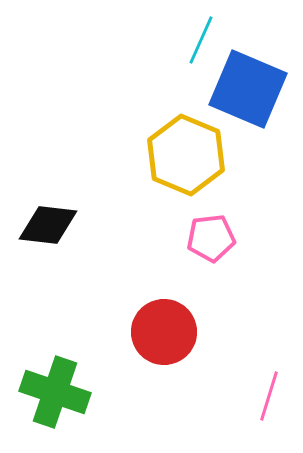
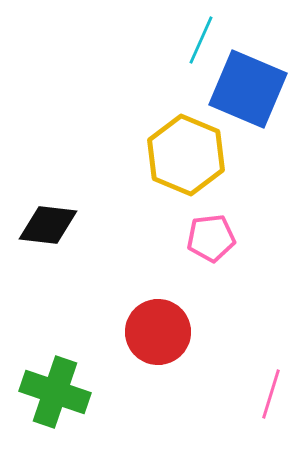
red circle: moved 6 px left
pink line: moved 2 px right, 2 px up
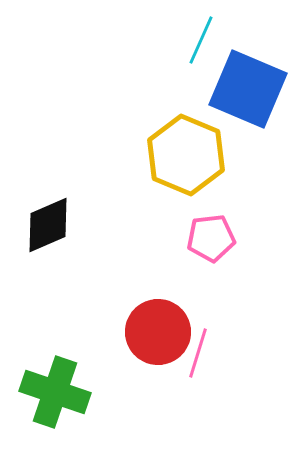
black diamond: rotated 30 degrees counterclockwise
pink line: moved 73 px left, 41 px up
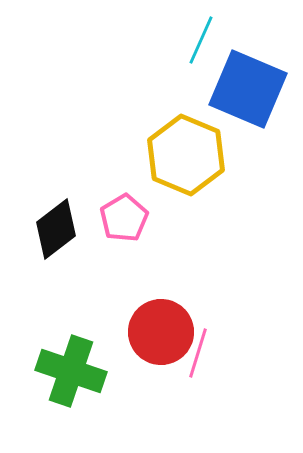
black diamond: moved 8 px right, 4 px down; rotated 14 degrees counterclockwise
pink pentagon: moved 87 px left, 20 px up; rotated 24 degrees counterclockwise
red circle: moved 3 px right
green cross: moved 16 px right, 21 px up
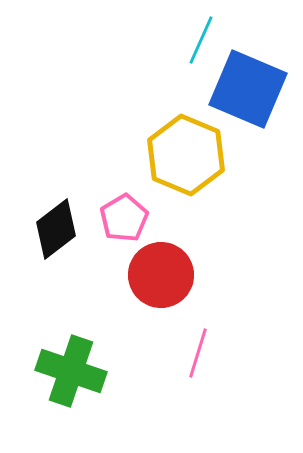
red circle: moved 57 px up
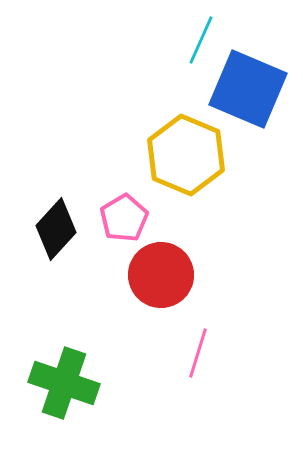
black diamond: rotated 10 degrees counterclockwise
green cross: moved 7 px left, 12 px down
